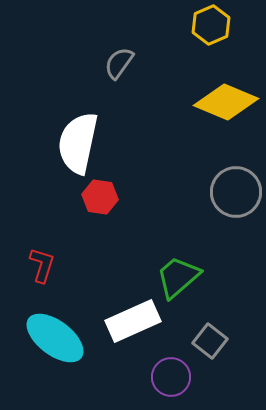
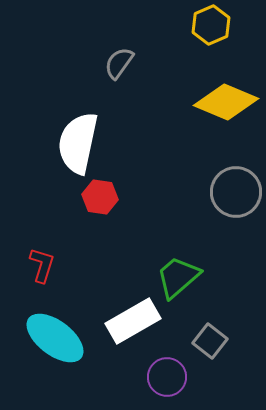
white rectangle: rotated 6 degrees counterclockwise
purple circle: moved 4 px left
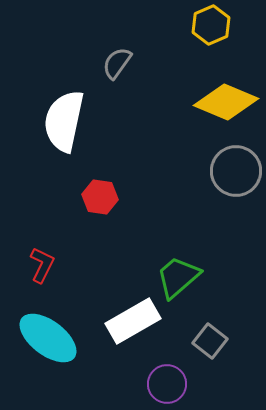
gray semicircle: moved 2 px left
white semicircle: moved 14 px left, 22 px up
gray circle: moved 21 px up
red L-shape: rotated 9 degrees clockwise
cyan ellipse: moved 7 px left
purple circle: moved 7 px down
